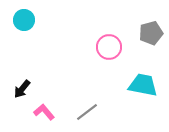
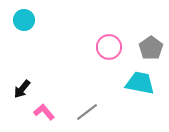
gray pentagon: moved 15 px down; rotated 20 degrees counterclockwise
cyan trapezoid: moved 3 px left, 2 px up
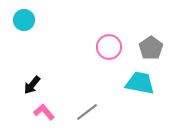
black arrow: moved 10 px right, 4 px up
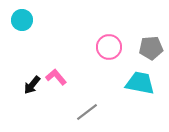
cyan circle: moved 2 px left
gray pentagon: rotated 30 degrees clockwise
pink L-shape: moved 12 px right, 35 px up
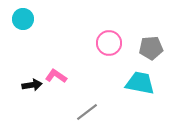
cyan circle: moved 1 px right, 1 px up
pink circle: moved 4 px up
pink L-shape: moved 1 px up; rotated 15 degrees counterclockwise
black arrow: rotated 138 degrees counterclockwise
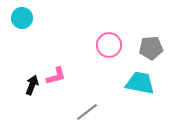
cyan circle: moved 1 px left, 1 px up
pink circle: moved 2 px down
pink L-shape: rotated 130 degrees clockwise
black arrow: rotated 60 degrees counterclockwise
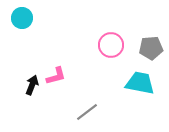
pink circle: moved 2 px right
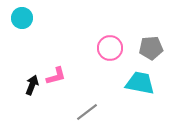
pink circle: moved 1 px left, 3 px down
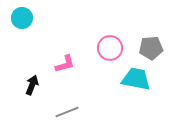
pink L-shape: moved 9 px right, 12 px up
cyan trapezoid: moved 4 px left, 4 px up
gray line: moved 20 px left; rotated 15 degrees clockwise
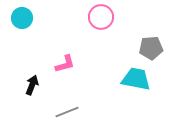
pink circle: moved 9 px left, 31 px up
